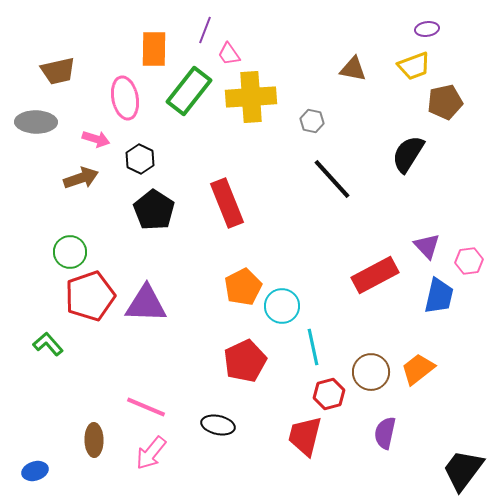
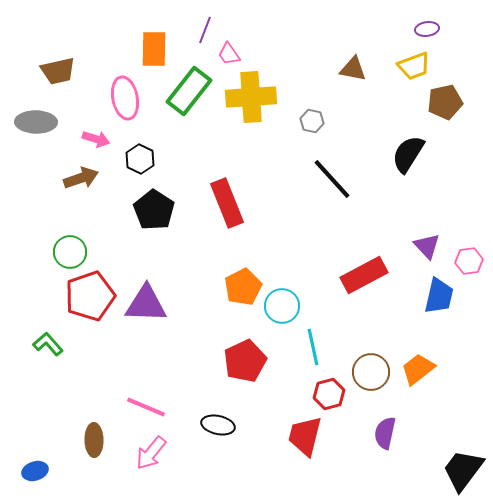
red rectangle at (375, 275): moved 11 px left
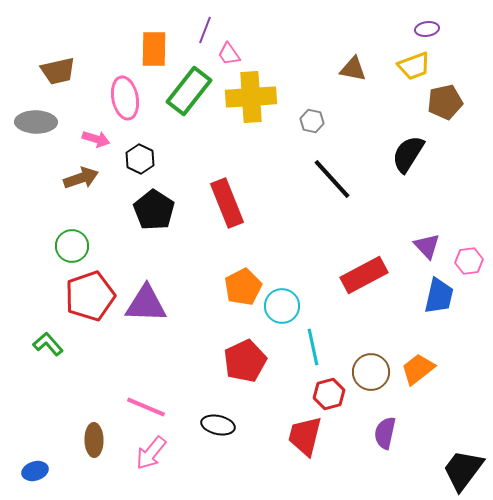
green circle at (70, 252): moved 2 px right, 6 px up
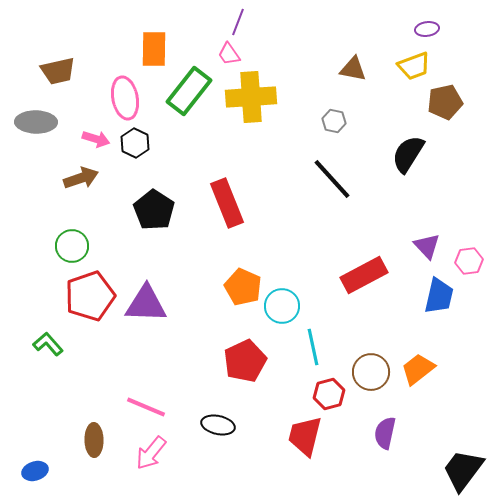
purple line at (205, 30): moved 33 px right, 8 px up
gray hexagon at (312, 121): moved 22 px right
black hexagon at (140, 159): moved 5 px left, 16 px up
orange pentagon at (243, 287): rotated 21 degrees counterclockwise
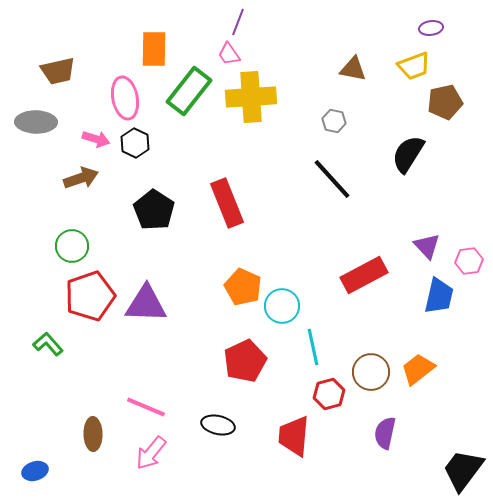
purple ellipse at (427, 29): moved 4 px right, 1 px up
red trapezoid at (305, 436): moved 11 px left; rotated 9 degrees counterclockwise
brown ellipse at (94, 440): moved 1 px left, 6 px up
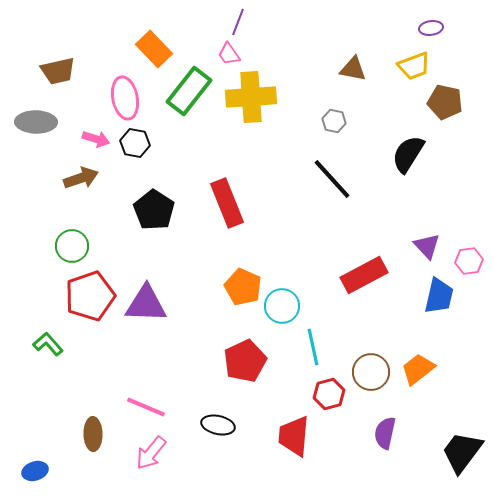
orange rectangle at (154, 49): rotated 45 degrees counterclockwise
brown pentagon at (445, 102): rotated 24 degrees clockwise
black hexagon at (135, 143): rotated 16 degrees counterclockwise
black trapezoid at (463, 470): moved 1 px left, 18 px up
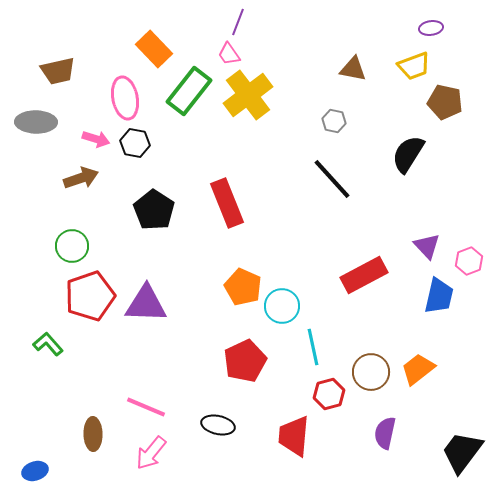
yellow cross at (251, 97): moved 3 px left, 2 px up; rotated 33 degrees counterclockwise
pink hexagon at (469, 261): rotated 12 degrees counterclockwise
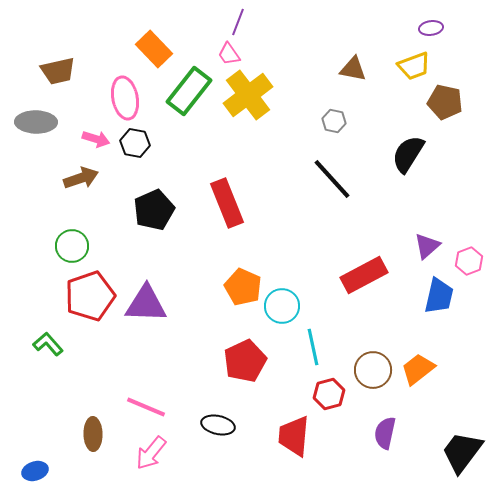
black pentagon at (154, 210): rotated 15 degrees clockwise
purple triangle at (427, 246): rotated 32 degrees clockwise
brown circle at (371, 372): moved 2 px right, 2 px up
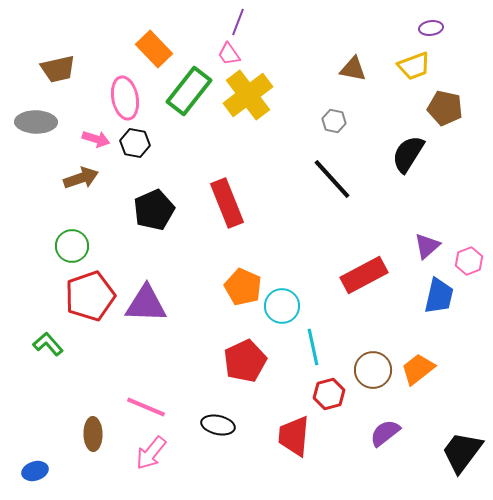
brown trapezoid at (58, 71): moved 2 px up
brown pentagon at (445, 102): moved 6 px down
purple semicircle at (385, 433): rotated 40 degrees clockwise
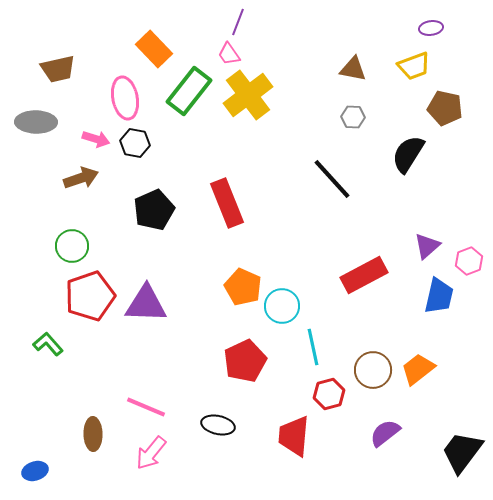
gray hexagon at (334, 121): moved 19 px right, 4 px up; rotated 10 degrees counterclockwise
